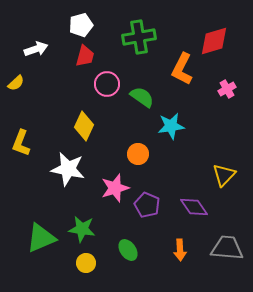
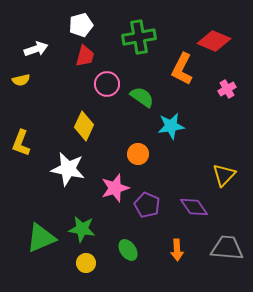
red diamond: rotated 40 degrees clockwise
yellow semicircle: moved 5 px right, 3 px up; rotated 30 degrees clockwise
orange arrow: moved 3 px left
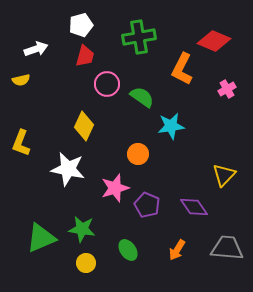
orange arrow: rotated 35 degrees clockwise
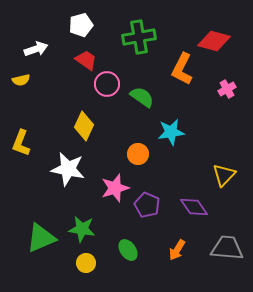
red diamond: rotated 8 degrees counterclockwise
red trapezoid: moved 1 px right, 4 px down; rotated 70 degrees counterclockwise
cyan star: moved 6 px down
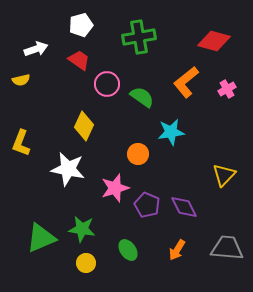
red trapezoid: moved 7 px left
orange L-shape: moved 4 px right, 13 px down; rotated 24 degrees clockwise
purple diamond: moved 10 px left; rotated 8 degrees clockwise
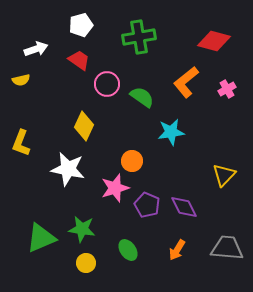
orange circle: moved 6 px left, 7 px down
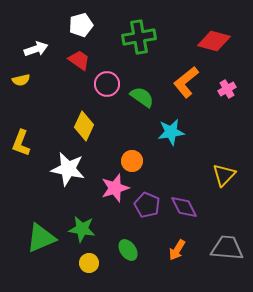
yellow circle: moved 3 px right
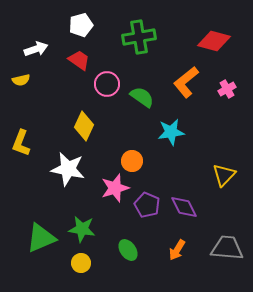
yellow circle: moved 8 px left
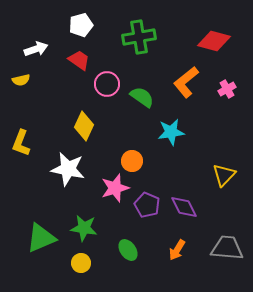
green star: moved 2 px right, 1 px up
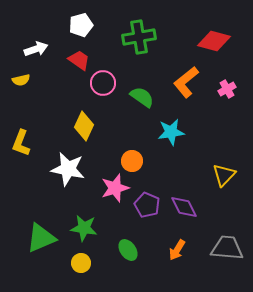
pink circle: moved 4 px left, 1 px up
